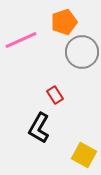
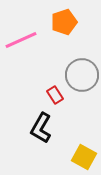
gray circle: moved 23 px down
black L-shape: moved 2 px right
yellow square: moved 2 px down
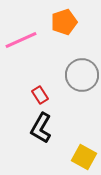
red rectangle: moved 15 px left
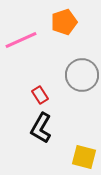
yellow square: rotated 15 degrees counterclockwise
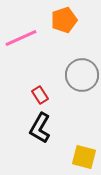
orange pentagon: moved 2 px up
pink line: moved 2 px up
black L-shape: moved 1 px left
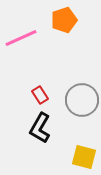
gray circle: moved 25 px down
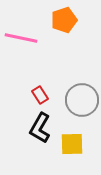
pink line: rotated 36 degrees clockwise
yellow square: moved 12 px left, 13 px up; rotated 15 degrees counterclockwise
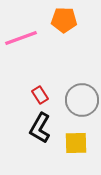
orange pentagon: rotated 20 degrees clockwise
pink line: rotated 32 degrees counterclockwise
yellow square: moved 4 px right, 1 px up
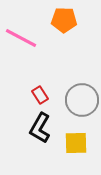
pink line: rotated 48 degrees clockwise
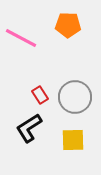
orange pentagon: moved 4 px right, 5 px down
gray circle: moved 7 px left, 3 px up
black L-shape: moved 11 px left; rotated 28 degrees clockwise
yellow square: moved 3 px left, 3 px up
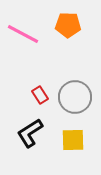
pink line: moved 2 px right, 4 px up
black L-shape: moved 1 px right, 5 px down
